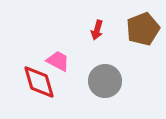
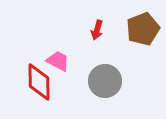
red diamond: rotated 15 degrees clockwise
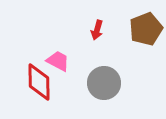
brown pentagon: moved 3 px right
gray circle: moved 1 px left, 2 px down
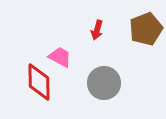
pink trapezoid: moved 2 px right, 4 px up
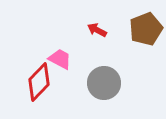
red arrow: rotated 102 degrees clockwise
pink trapezoid: moved 2 px down
red diamond: rotated 45 degrees clockwise
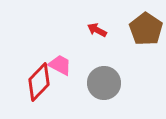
brown pentagon: rotated 16 degrees counterclockwise
pink trapezoid: moved 6 px down
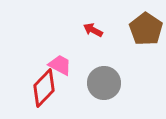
red arrow: moved 4 px left
red diamond: moved 5 px right, 6 px down
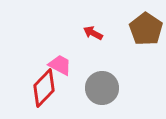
red arrow: moved 3 px down
gray circle: moved 2 px left, 5 px down
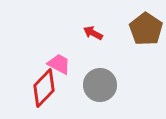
pink trapezoid: moved 1 px left, 1 px up
gray circle: moved 2 px left, 3 px up
